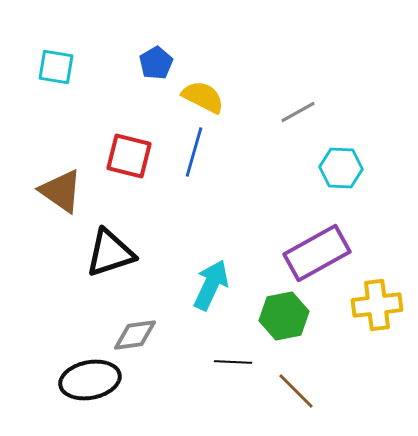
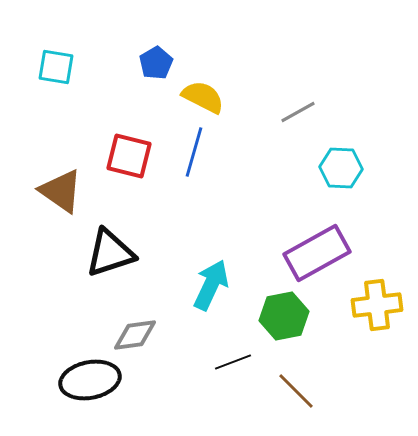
black line: rotated 24 degrees counterclockwise
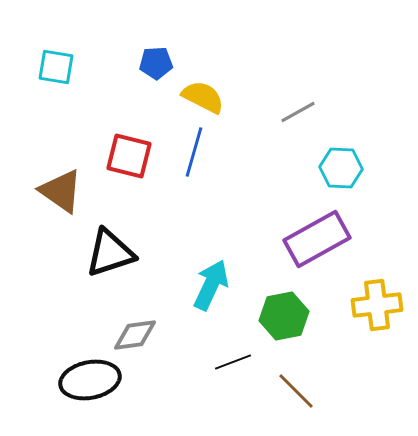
blue pentagon: rotated 28 degrees clockwise
purple rectangle: moved 14 px up
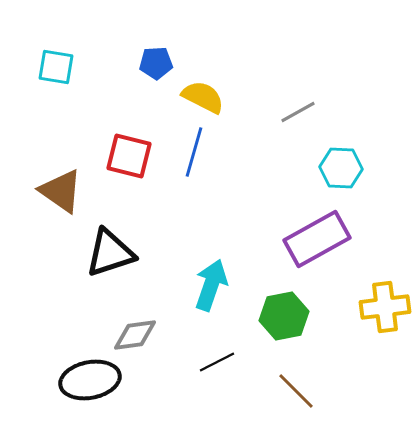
cyan arrow: rotated 6 degrees counterclockwise
yellow cross: moved 8 px right, 2 px down
black line: moved 16 px left; rotated 6 degrees counterclockwise
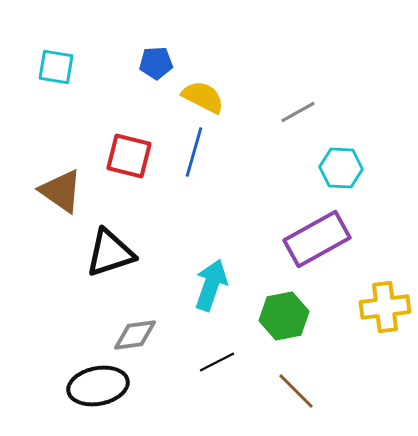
black ellipse: moved 8 px right, 6 px down
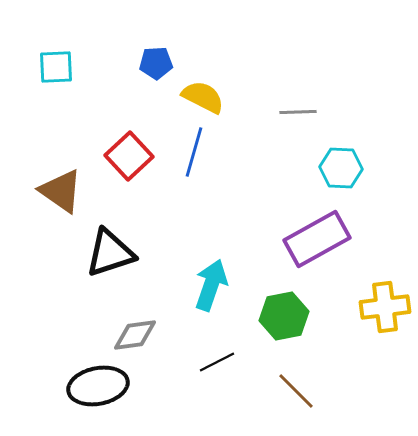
cyan square: rotated 12 degrees counterclockwise
gray line: rotated 27 degrees clockwise
red square: rotated 33 degrees clockwise
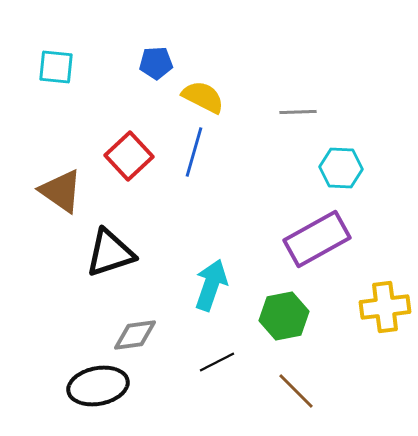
cyan square: rotated 9 degrees clockwise
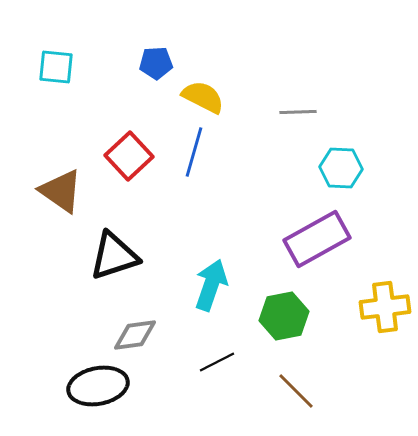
black triangle: moved 4 px right, 3 px down
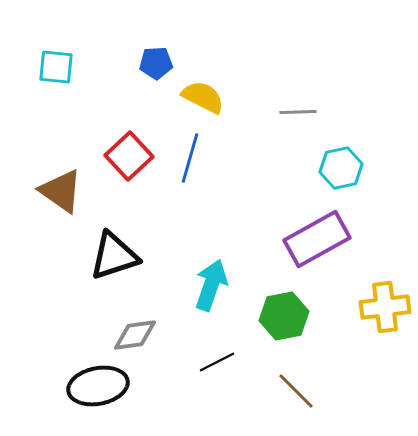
blue line: moved 4 px left, 6 px down
cyan hexagon: rotated 15 degrees counterclockwise
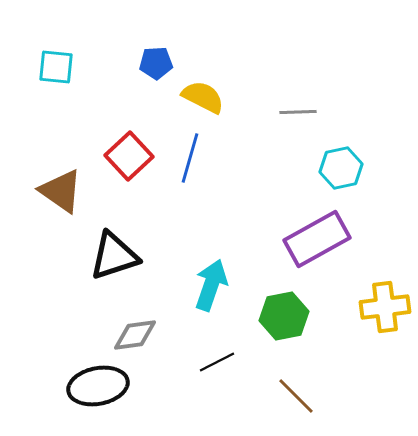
brown line: moved 5 px down
